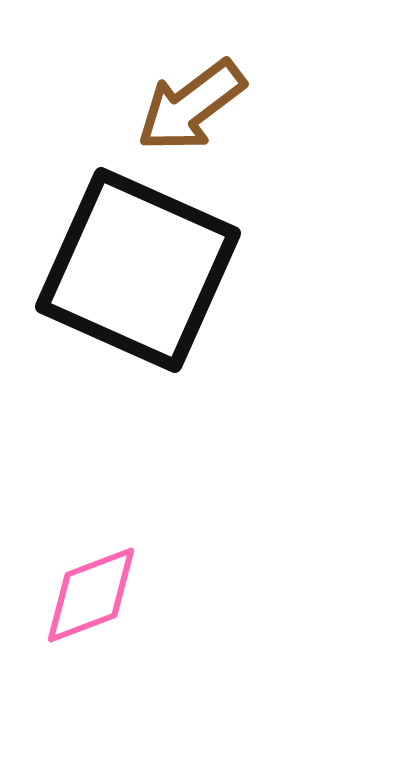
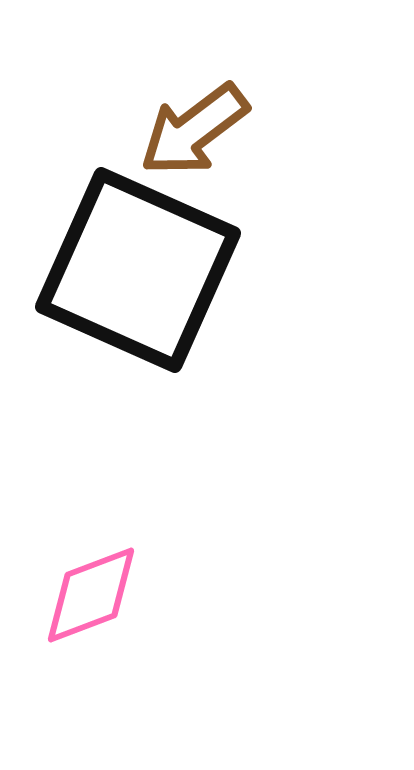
brown arrow: moved 3 px right, 24 px down
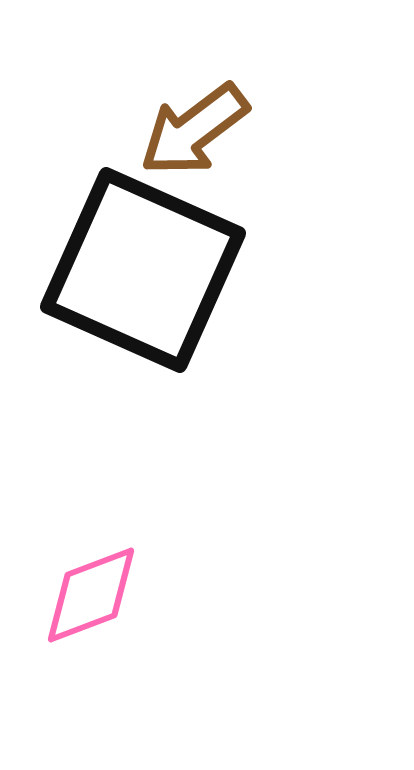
black square: moved 5 px right
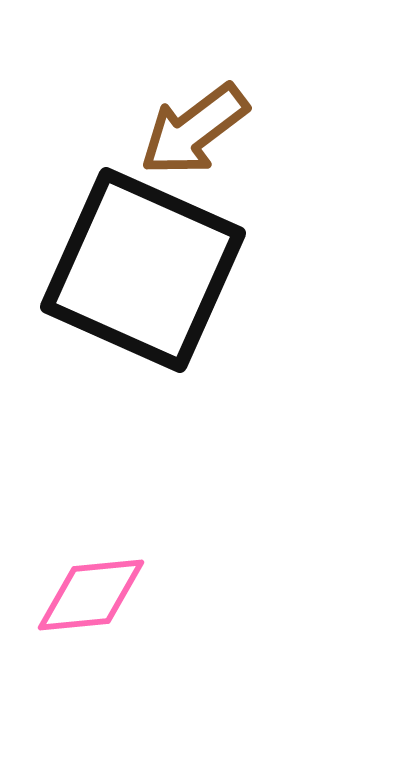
pink diamond: rotated 15 degrees clockwise
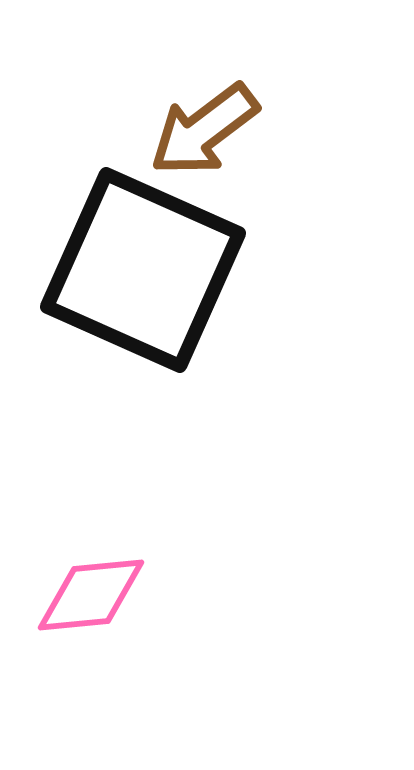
brown arrow: moved 10 px right
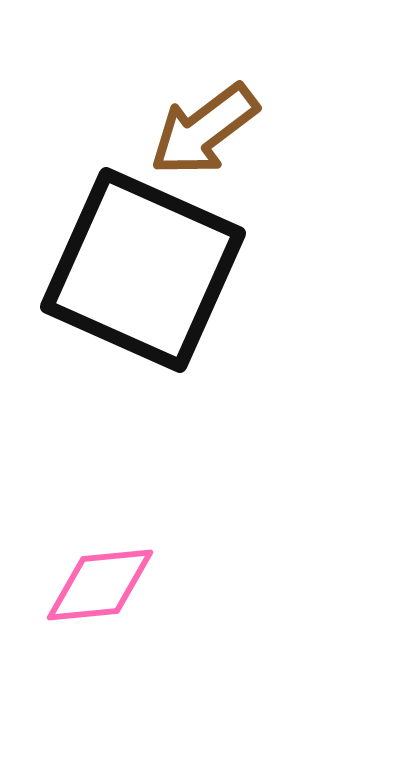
pink diamond: moved 9 px right, 10 px up
